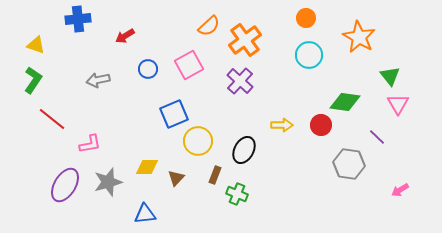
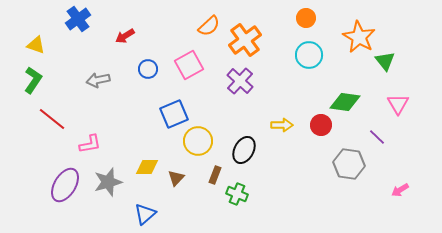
blue cross: rotated 30 degrees counterclockwise
green triangle: moved 5 px left, 15 px up
blue triangle: rotated 35 degrees counterclockwise
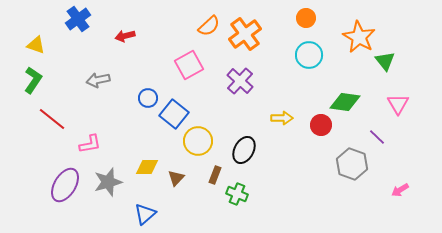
red arrow: rotated 18 degrees clockwise
orange cross: moved 6 px up
blue circle: moved 29 px down
blue square: rotated 28 degrees counterclockwise
yellow arrow: moved 7 px up
gray hexagon: moved 3 px right; rotated 12 degrees clockwise
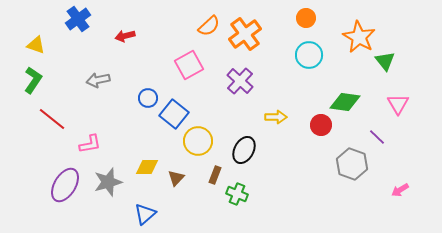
yellow arrow: moved 6 px left, 1 px up
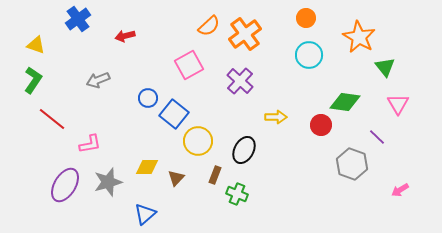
green triangle: moved 6 px down
gray arrow: rotated 10 degrees counterclockwise
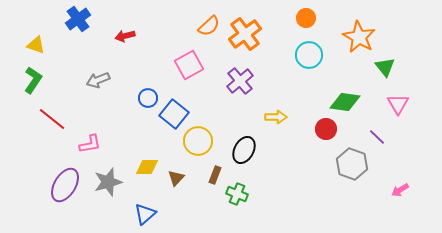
purple cross: rotated 8 degrees clockwise
red circle: moved 5 px right, 4 px down
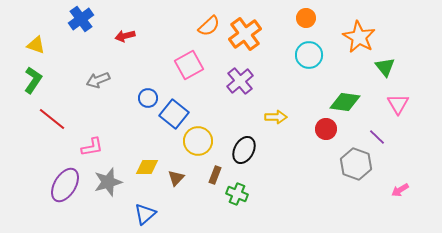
blue cross: moved 3 px right
pink L-shape: moved 2 px right, 3 px down
gray hexagon: moved 4 px right
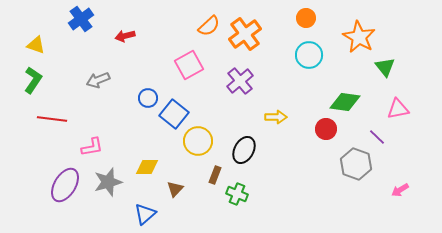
pink triangle: moved 5 px down; rotated 50 degrees clockwise
red line: rotated 32 degrees counterclockwise
brown triangle: moved 1 px left, 11 px down
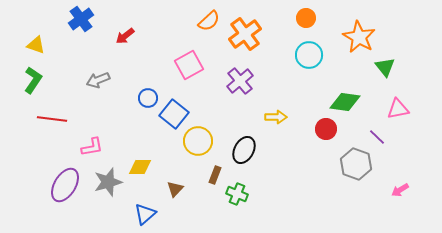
orange semicircle: moved 5 px up
red arrow: rotated 24 degrees counterclockwise
yellow diamond: moved 7 px left
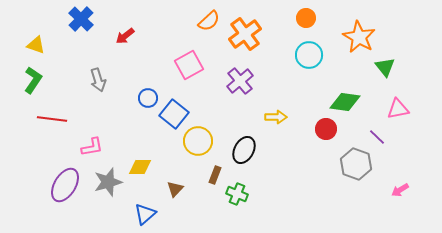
blue cross: rotated 10 degrees counterclockwise
gray arrow: rotated 85 degrees counterclockwise
